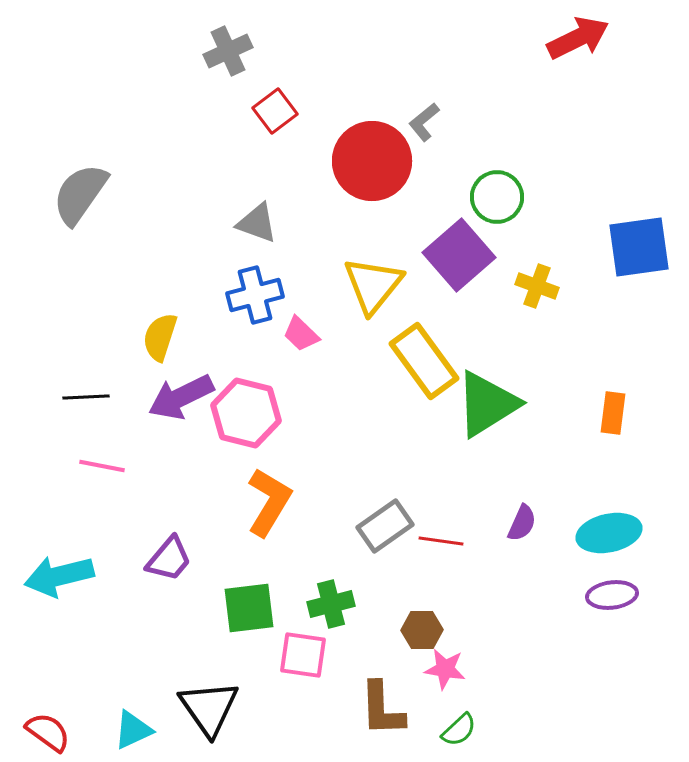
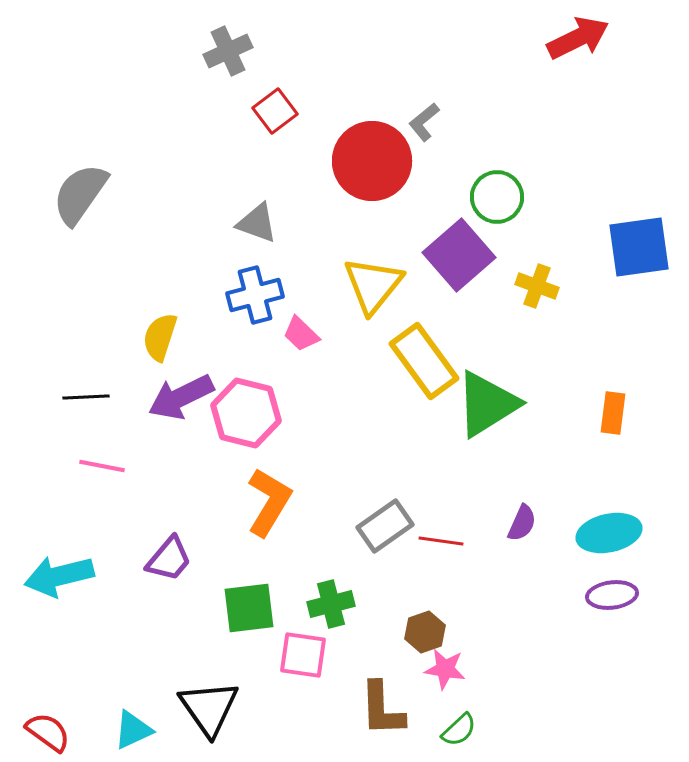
brown hexagon: moved 3 px right, 2 px down; rotated 18 degrees counterclockwise
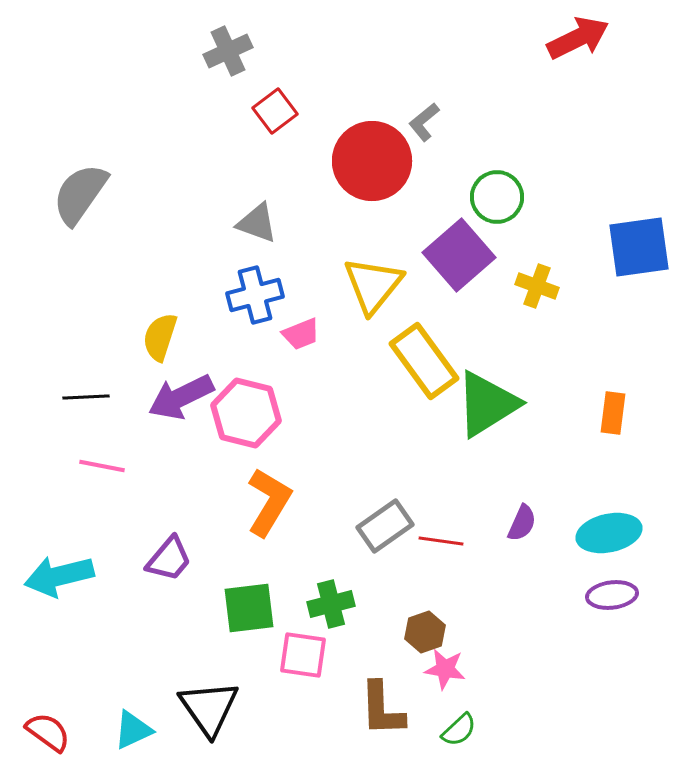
pink trapezoid: rotated 66 degrees counterclockwise
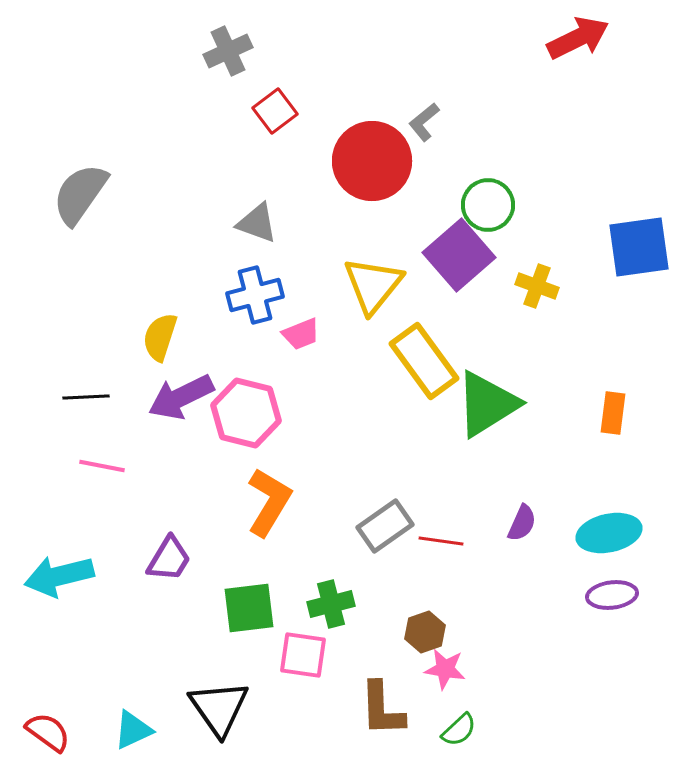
green circle: moved 9 px left, 8 px down
purple trapezoid: rotated 9 degrees counterclockwise
black triangle: moved 10 px right
